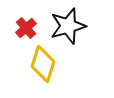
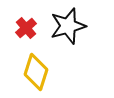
yellow diamond: moved 7 px left, 8 px down
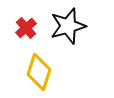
yellow diamond: moved 3 px right
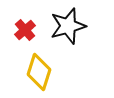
red cross: moved 1 px left, 2 px down
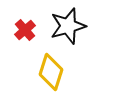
yellow diamond: moved 12 px right
